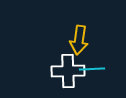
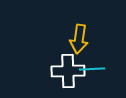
yellow arrow: moved 1 px up
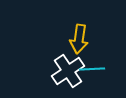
white cross: rotated 32 degrees counterclockwise
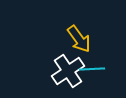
yellow arrow: rotated 44 degrees counterclockwise
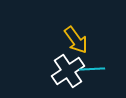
yellow arrow: moved 3 px left, 1 px down
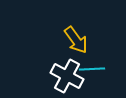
white cross: moved 1 px left, 5 px down; rotated 28 degrees counterclockwise
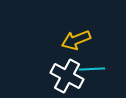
yellow arrow: rotated 104 degrees clockwise
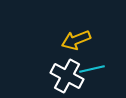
cyan line: rotated 10 degrees counterclockwise
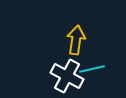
yellow arrow: rotated 120 degrees clockwise
